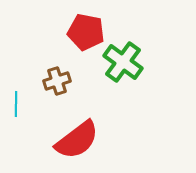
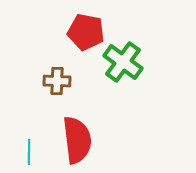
brown cross: rotated 20 degrees clockwise
cyan line: moved 13 px right, 48 px down
red semicircle: rotated 60 degrees counterclockwise
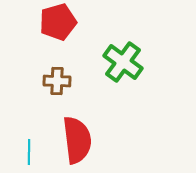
red pentagon: moved 28 px left, 10 px up; rotated 27 degrees counterclockwise
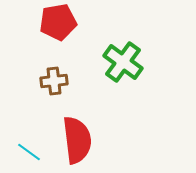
red pentagon: rotated 6 degrees clockwise
brown cross: moved 3 px left; rotated 8 degrees counterclockwise
cyan line: rotated 55 degrees counterclockwise
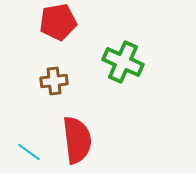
green cross: rotated 12 degrees counterclockwise
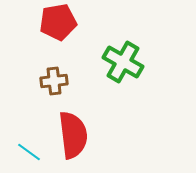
green cross: rotated 6 degrees clockwise
red semicircle: moved 4 px left, 5 px up
